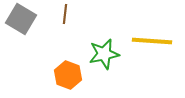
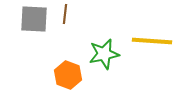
gray square: moved 13 px right; rotated 28 degrees counterclockwise
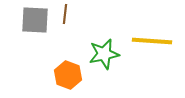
gray square: moved 1 px right, 1 px down
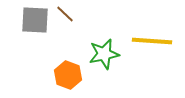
brown line: rotated 54 degrees counterclockwise
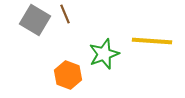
brown line: rotated 24 degrees clockwise
gray square: rotated 28 degrees clockwise
green star: rotated 8 degrees counterclockwise
